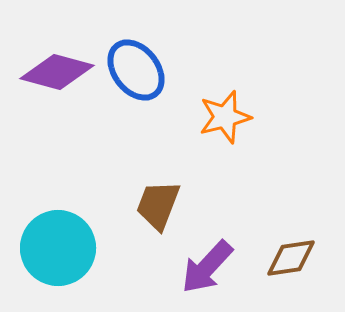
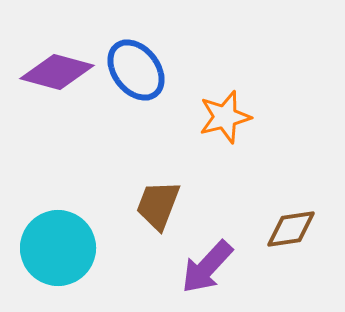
brown diamond: moved 29 px up
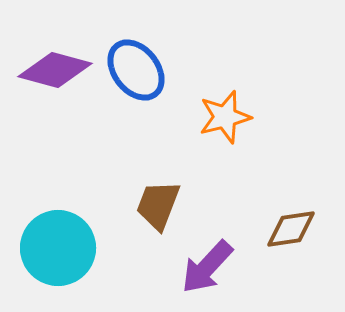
purple diamond: moved 2 px left, 2 px up
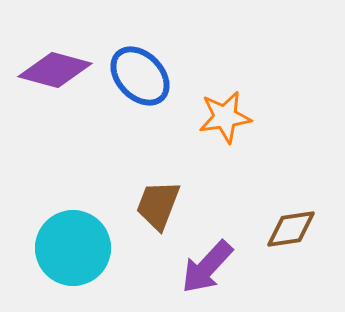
blue ellipse: moved 4 px right, 6 px down; rotated 6 degrees counterclockwise
orange star: rotated 6 degrees clockwise
cyan circle: moved 15 px right
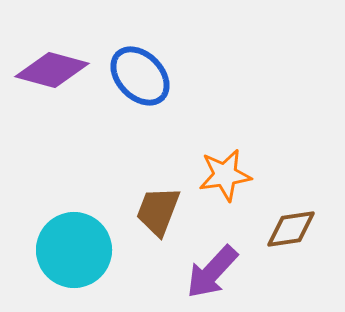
purple diamond: moved 3 px left
orange star: moved 58 px down
brown trapezoid: moved 6 px down
cyan circle: moved 1 px right, 2 px down
purple arrow: moved 5 px right, 5 px down
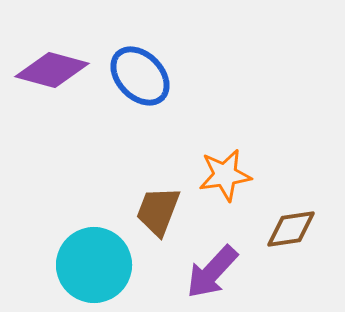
cyan circle: moved 20 px right, 15 px down
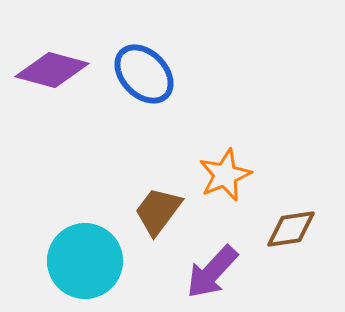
blue ellipse: moved 4 px right, 2 px up
orange star: rotated 14 degrees counterclockwise
brown trapezoid: rotated 16 degrees clockwise
cyan circle: moved 9 px left, 4 px up
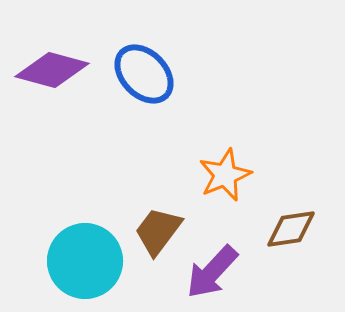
brown trapezoid: moved 20 px down
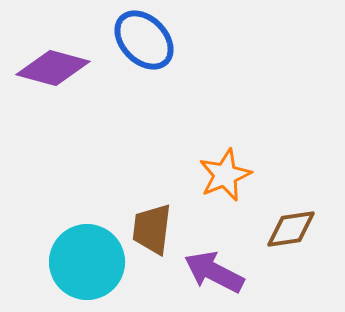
purple diamond: moved 1 px right, 2 px up
blue ellipse: moved 34 px up
brown trapezoid: moved 6 px left, 2 px up; rotated 30 degrees counterclockwise
cyan circle: moved 2 px right, 1 px down
purple arrow: moved 2 px right; rotated 74 degrees clockwise
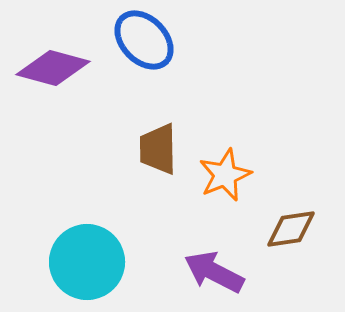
brown trapezoid: moved 6 px right, 80 px up; rotated 8 degrees counterclockwise
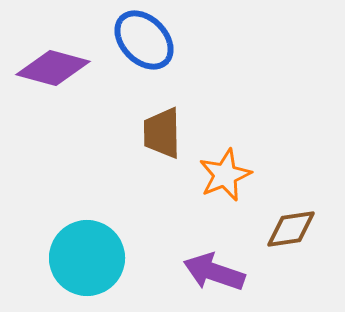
brown trapezoid: moved 4 px right, 16 px up
cyan circle: moved 4 px up
purple arrow: rotated 8 degrees counterclockwise
